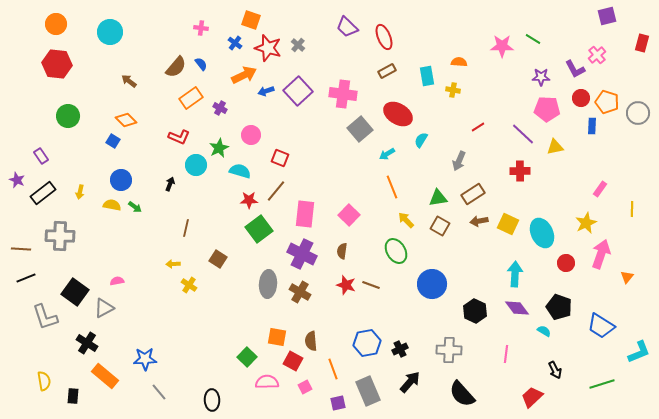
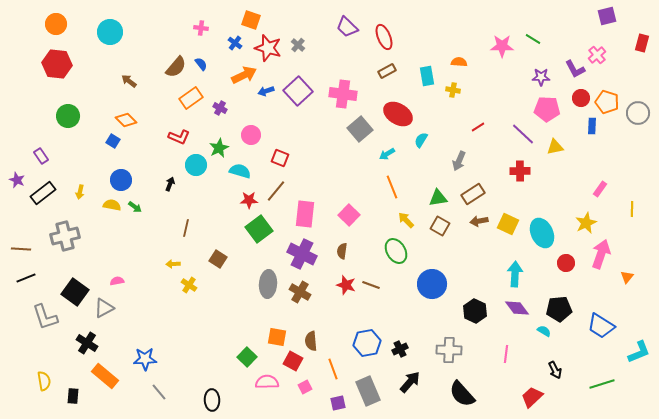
gray cross at (60, 236): moved 5 px right; rotated 16 degrees counterclockwise
black pentagon at (559, 307): moved 2 px down; rotated 25 degrees counterclockwise
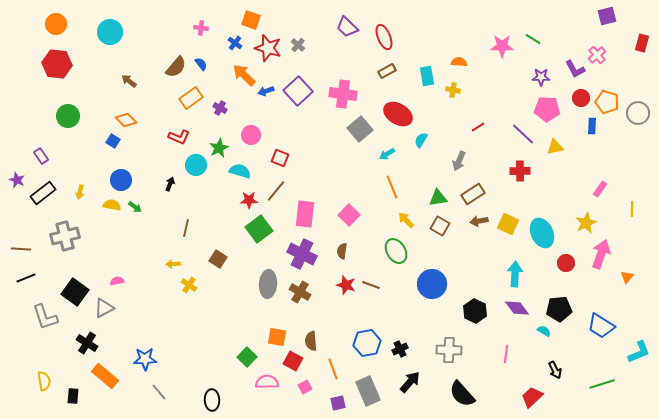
orange arrow at (244, 75): rotated 110 degrees counterclockwise
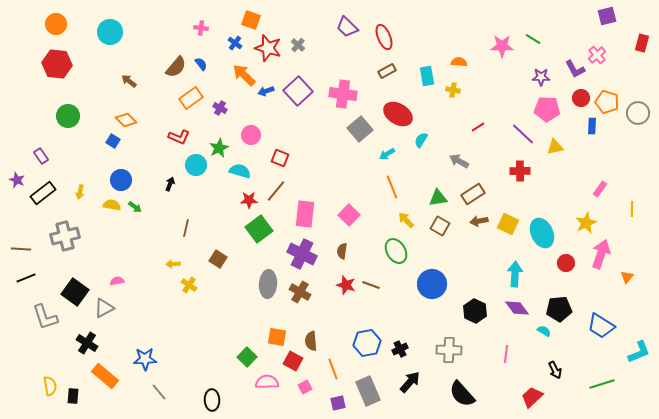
gray arrow at (459, 161): rotated 96 degrees clockwise
yellow semicircle at (44, 381): moved 6 px right, 5 px down
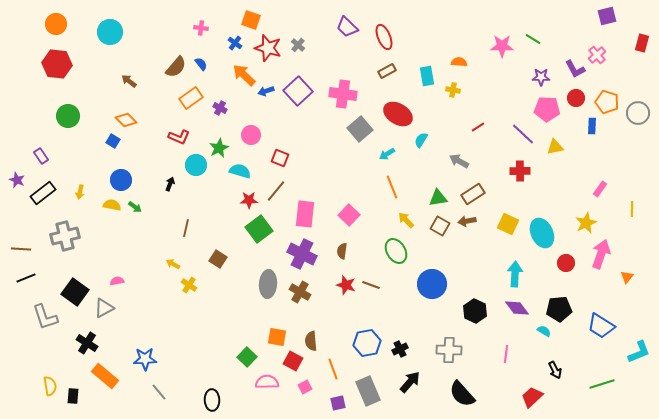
red circle at (581, 98): moved 5 px left
brown arrow at (479, 221): moved 12 px left
yellow arrow at (173, 264): rotated 32 degrees clockwise
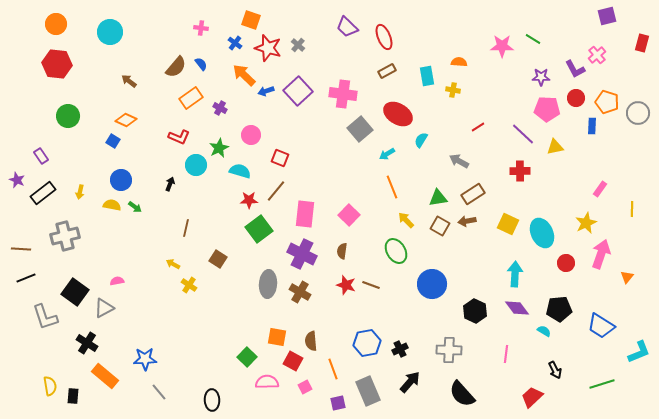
orange diamond at (126, 120): rotated 20 degrees counterclockwise
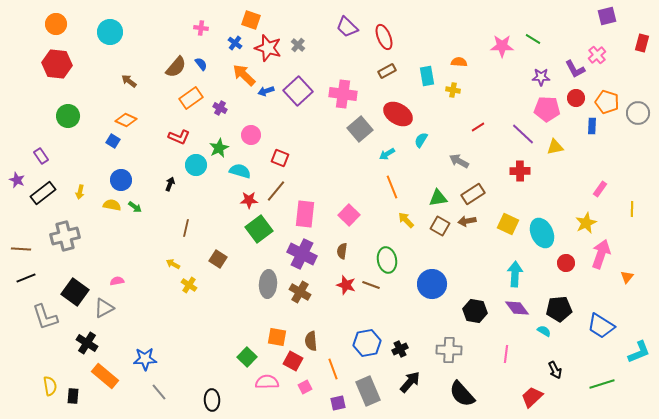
green ellipse at (396, 251): moved 9 px left, 9 px down; rotated 20 degrees clockwise
black hexagon at (475, 311): rotated 15 degrees counterclockwise
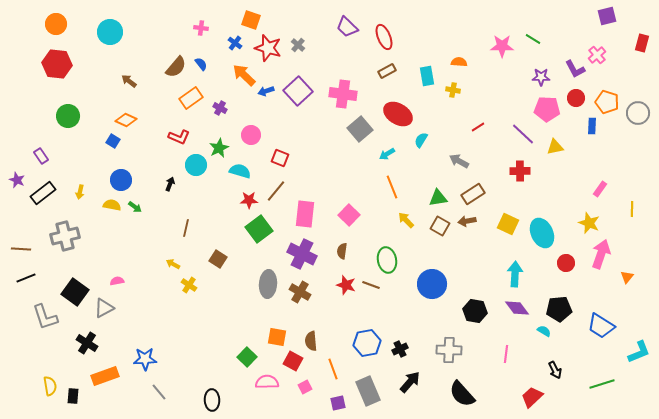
yellow star at (586, 223): moved 3 px right; rotated 25 degrees counterclockwise
orange rectangle at (105, 376): rotated 60 degrees counterclockwise
